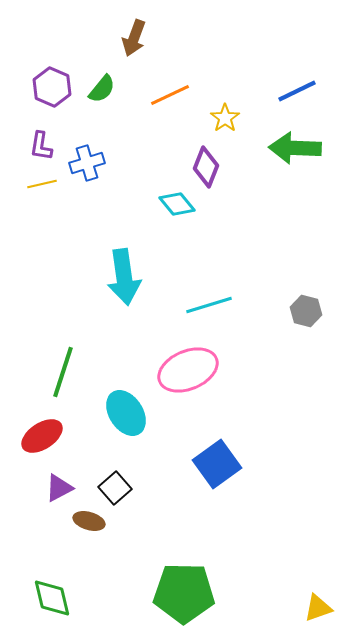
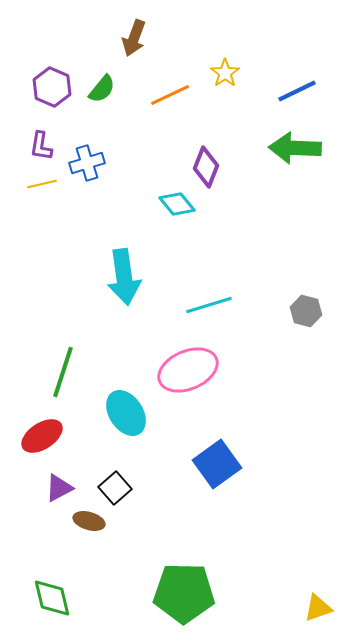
yellow star: moved 45 px up
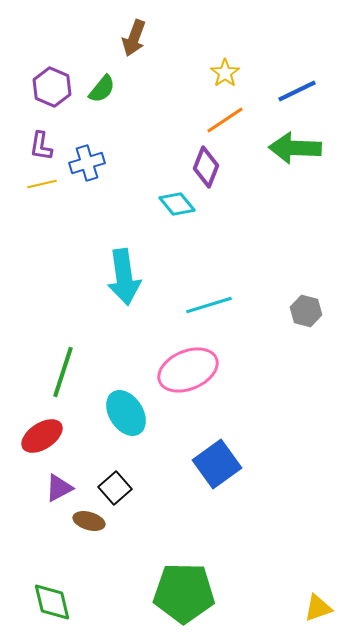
orange line: moved 55 px right, 25 px down; rotated 9 degrees counterclockwise
green diamond: moved 4 px down
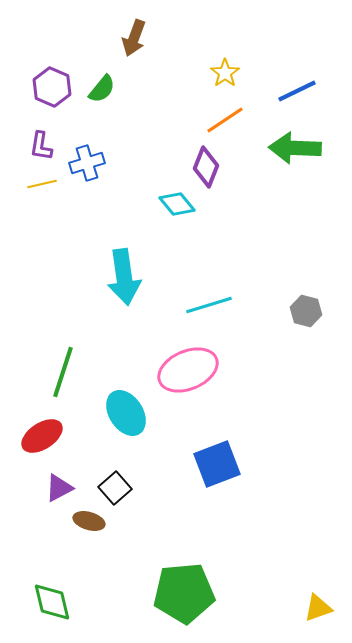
blue square: rotated 15 degrees clockwise
green pentagon: rotated 6 degrees counterclockwise
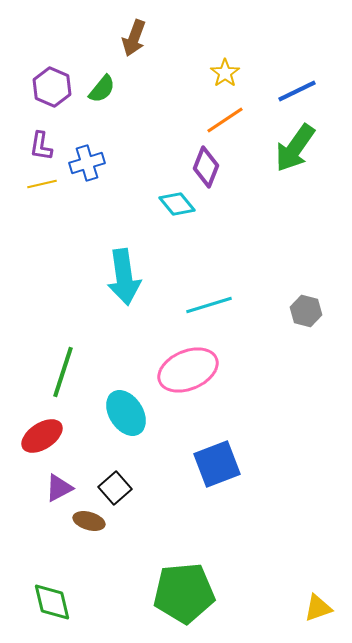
green arrow: rotated 57 degrees counterclockwise
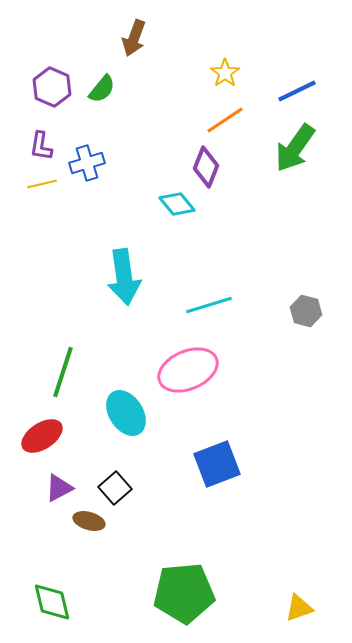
yellow triangle: moved 19 px left
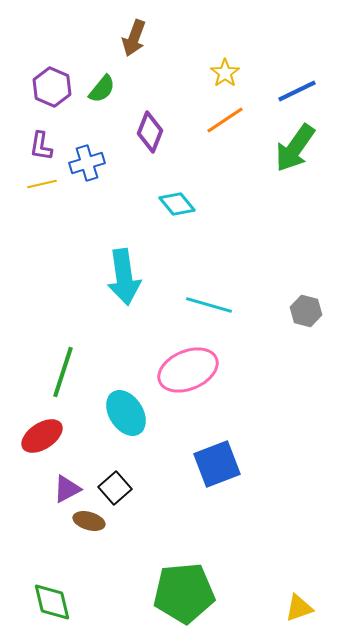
purple diamond: moved 56 px left, 35 px up
cyan line: rotated 33 degrees clockwise
purple triangle: moved 8 px right, 1 px down
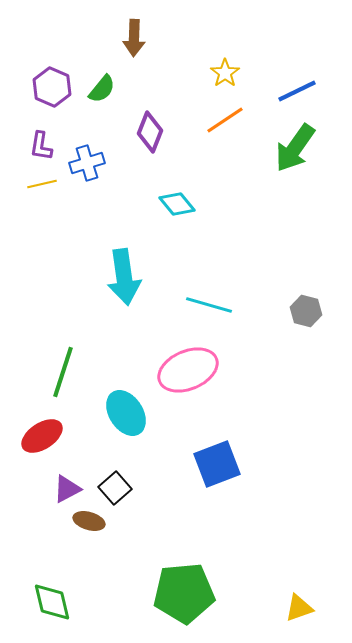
brown arrow: rotated 18 degrees counterclockwise
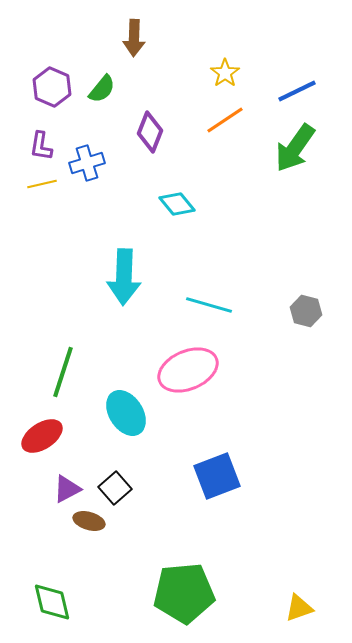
cyan arrow: rotated 10 degrees clockwise
blue square: moved 12 px down
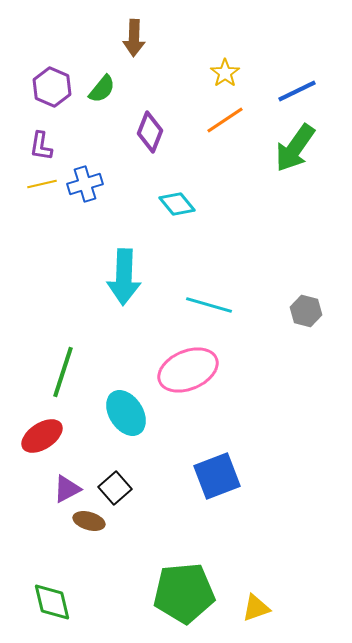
blue cross: moved 2 px left, 21 px down
yellow triangle: moved 43 px left
